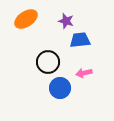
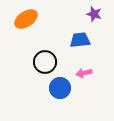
purple star: moved 28 px right, 7 px up
black circle: moved 3 px left
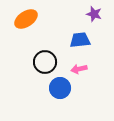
pink arrow: moved 5 px left, 4 px up
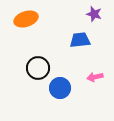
orange ellipse: rotated 15 degrees clockwise
black circle: moved 7 px left, 6 px down
pink arrow: moved 16 px right, 8 px down
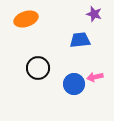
blue circle: moved 14 px right, 4 px up
